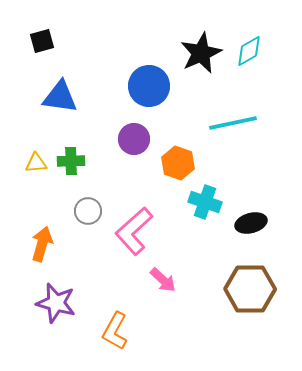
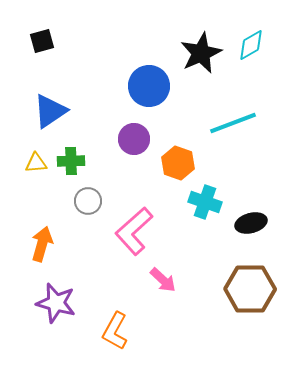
cyan diamond: moved 2 px right, 6 px up
blue triangle: moved 10 px left, 14 px down; rotated 42 degrees counterclockwise
cyan line: rotated 9 degrees counterclockwise
gray circle: moved 10 px up
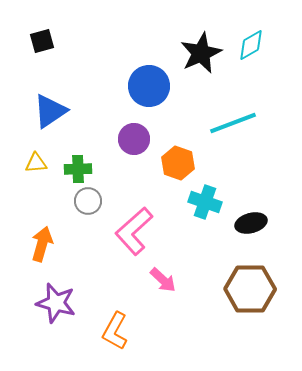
green cross: moved 7 px right, 8 px down
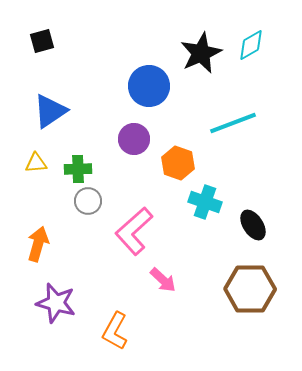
black ellipse: moved 2 px right, 2 px down; rotated 72 degrees clockwise
orange arrow: moved 4 px left
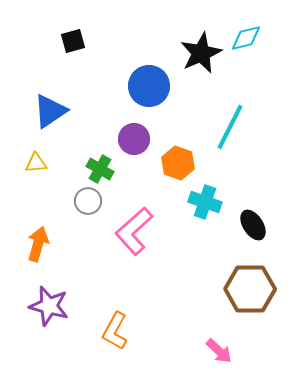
black square: moved 31 px right
cyan diamond: moved 5 px left, 7 px up; rotated 16 degrees clockwise
cyan line: moved 3 px left, 4 px down; rotated 42 degrees counterclockwise
green cross: moved 22 px right; rotated 32 degrees clockwise
pink arrow: moved 56 px right, 71 px down
purple star: moved 7 px left, 3 px down
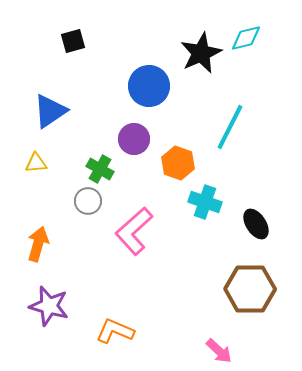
black ellipse: moved 3 px right, 1 px up
orange L-shape: rotated 84 degrees clockwise
